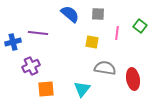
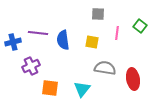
blue semicircle: moved 7 px left, 26 px down; rotated 138 degrees counterclockwise
orange square: moved 4 px right, 1 px up; rotated 12 degrees clockwise
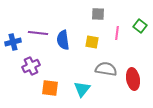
gray semicircle: moved 1 px right, 1 px down
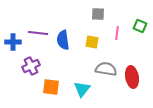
green square: rotated 16 degrees counterclockwise
blue cross: rotated 14 degrees clockwise
red ellipse: moved 1 px left, 2 px up
orange square: moved 1 px right, 1 px up
